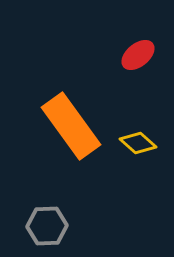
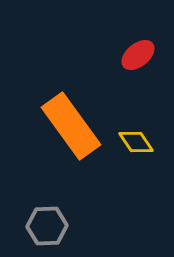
yellow diamond: moved 2 px left, 1 px up; rotated 15 degrees clockwise
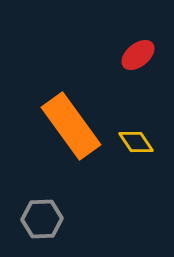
gray hexagon: moved 5 px left, 7 px up
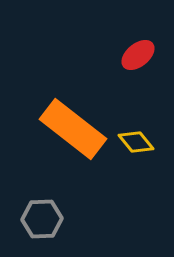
orange rectangle: moved 2 px right, 3 px down; rotated 16 degrees counterclockwise
yellow diamond: rotated 6 degrees counterclockwise
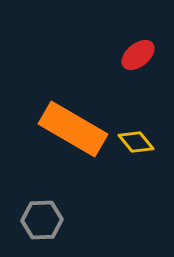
orange rectangle: rotated 8 degrees counterclockwise
gray hexagon: moved 1 px down
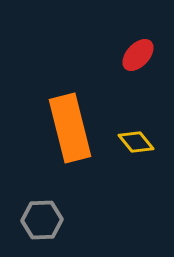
red ellipse: rotated 8 degrees counterclockwise
orange rectangle: moved 3 px left, 1 px up; rotated 46 degrees clockwise
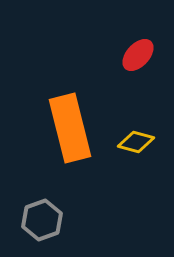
yellow diamond: rotated 36 degrees counterclockwise
gray hexagon: rotated 18 degrees counterclockwise
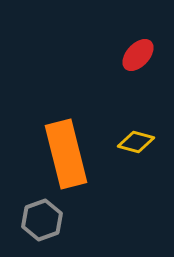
orange rectangle: moved 4 px left, 26 px down
